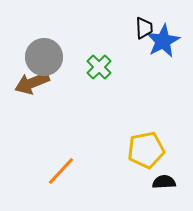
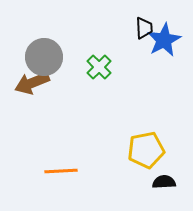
blue star: moved 1 px right, 1 px up
orange line: rotated 44 degrees clockwise
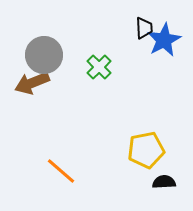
gray circle: moved 2 px up
orange line: rotated 44 degrees clockwise
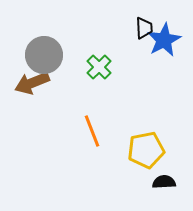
orange line: moved 31 px right, 40 px up; rotated 28 degrees clockwise
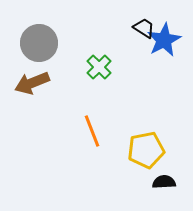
black trapezoid: rotated 55 degrees counterclockwise
gray circle: moved 5 px left, 12 px up
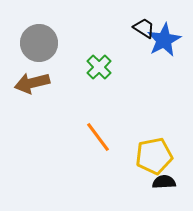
brown arrow: rotated 8 degrees clockwise
orange line: moved 6 px right, 6 px down; rotated 16 degrees counterclockwise
yellow pentagon: moved 8 px right, 6 px down
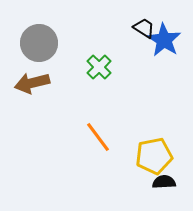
blue star: rotated 12 degrees counterclockwise
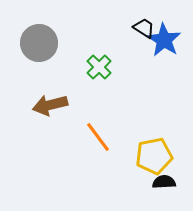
brown arrow: moved 18 px right, 22 px down
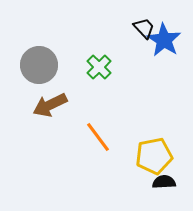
black trapezoid: rotated 15 degrees clockwise
gray circle: moved 22 px down
brown arrow: rotated 12 degrees counterclockwise
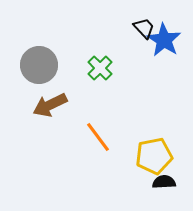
green cross: moved 1 px right, 1 px down
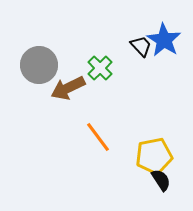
black trapezoid: moved 3 px left, 18 px down
brown arrow: moved 18 px right, 17 px up
black semicircle: moved 3 px left, 2 px up; rotated 60 degrees clockwise
